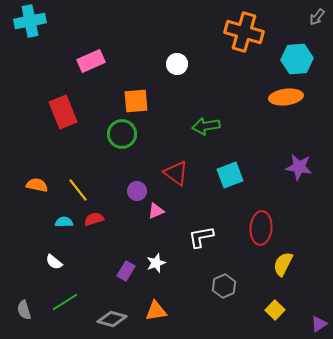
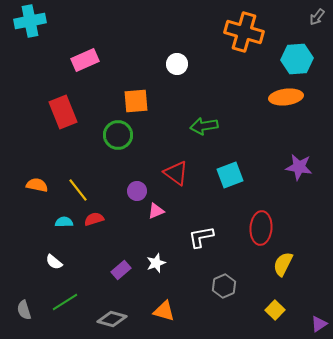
pink rectangle: moved 6 px left, 1 px up
green arrow: moved 2 px left
green circle: moved 4 px left, 1 px down
purple rectangle: moved 5 px left, 1 px up; rotated 18 degrees clockwise
orange triangle: moved 8 px right; rotated 25 degrees clockwise
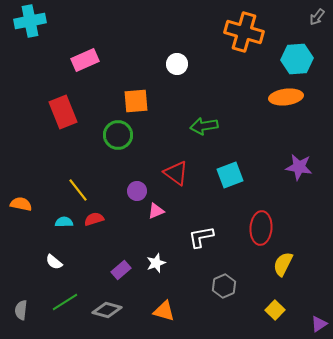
orange semicircle: moved 16 px left, 19 px down
gray semicircle: moved 3 px left; rotated 24 degrees clockwise
gray diamond: moved 5 px left, 9 px up
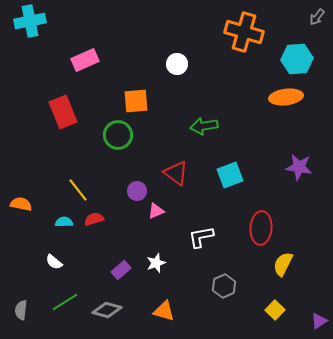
purple triangle: moved 3 px up
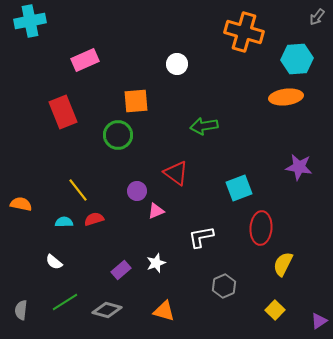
cyan square: moved 9 px right, 13 px down
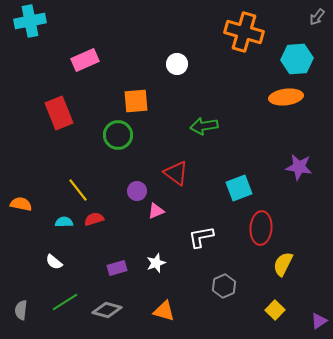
red rectangle: moved 4 px left, 1 px down
purple rectangle: moved 4 px left, 2 px up; rotated 24 degrees clockwise
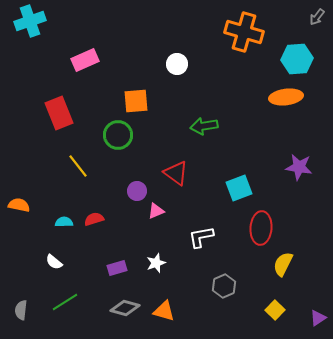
cyan cross: rotated 8 degrees counterclockwise
yellow line: moved 24 px up
orange semicircle: moved 2 px left, 1 px down
gray diamond: moved 18 px right, 2 px up
purple triangle: moved 1 px left, 3 px up
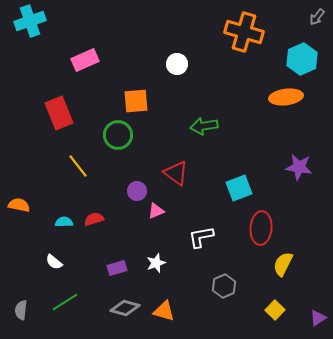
cyan hexagon: moved 5 px right; rotated 20 degrees counterclockwise
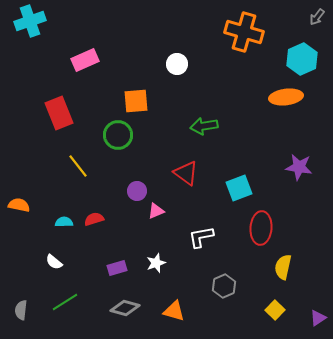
red triangle: moved 10 px right
yellow semicircle: moved 3 px down; rotated 15 degrees counterclockwise
orange triangle: moved 10 px right
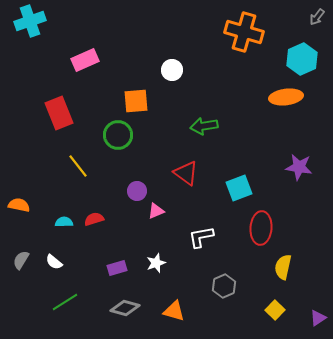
white circle: moved 5 px left, 6 px down
gray semicircle: moved 50 px up; rotated 24 degrees clockwise
